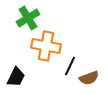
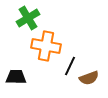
black trapezoid: rotated 115 degrees counterclockwise
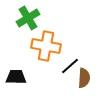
black line: rotated 24 degrees clockwise
brown semicircle: moved 5 px left; rotated 66 degrees counterclockwise
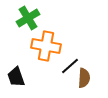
black trapezoid: rotated 110 degrees counterclockwise
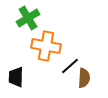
black trapezoid: rotated 20 degrees clockwise
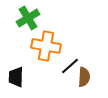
brown semicircle: moved 1 px up
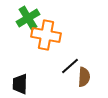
orange cross: moved 11 px up
black trapezoid: moved 4 px right, 7 px down
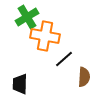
green cross: moved 1 px left, 1 px up
orange cross: moved 1 px left, 1 px down
black line: moved 6 px left, 7 px up
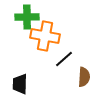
green cross: rotated 30 degrees clockwise
